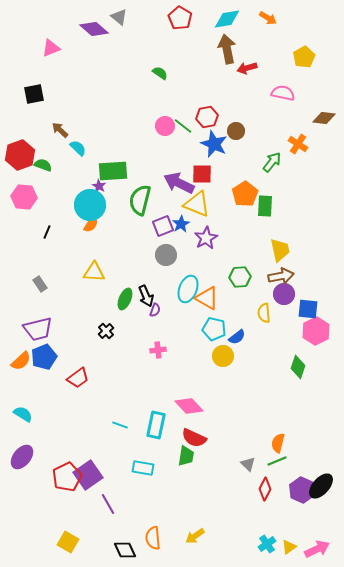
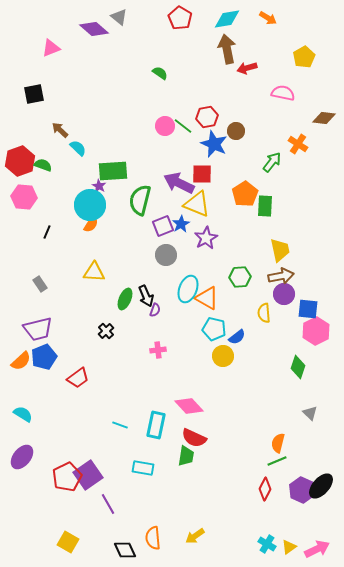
red hexagon at (20, 155): moved 6 px down
gray triangle at (248, 464): moved 62 px right, 51 px up
cyan cross at (267, 544): rotated 24 degrees counterclockwise
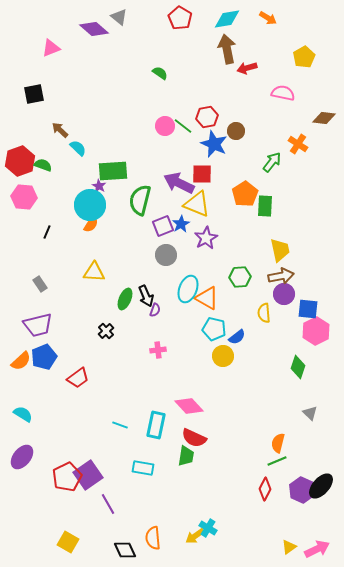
purple trapezoid at (38, 329): moved 4 px up
cyan cross at (267, 544): moved 59 px left, 16 px up
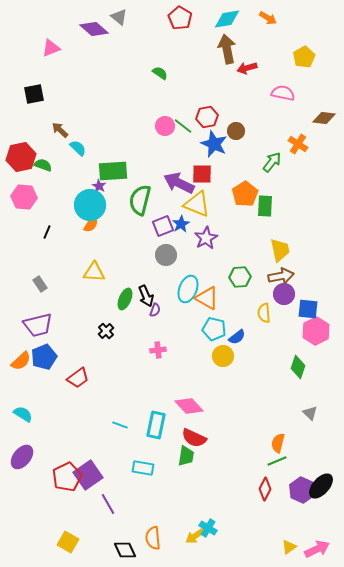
red hexagon at (20, 161): moved 1 px right, 4 px up; rotated 8 degrees clockwise
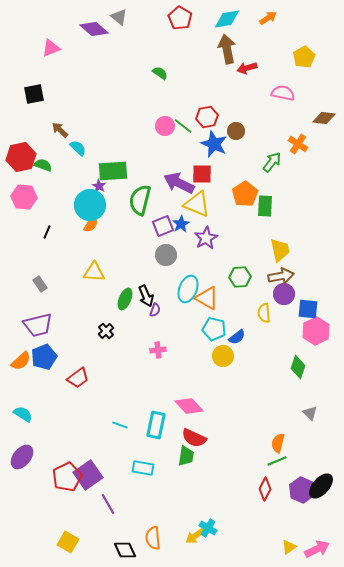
orange arrow at (268, 18): rotated 66 degrees counterclockwise
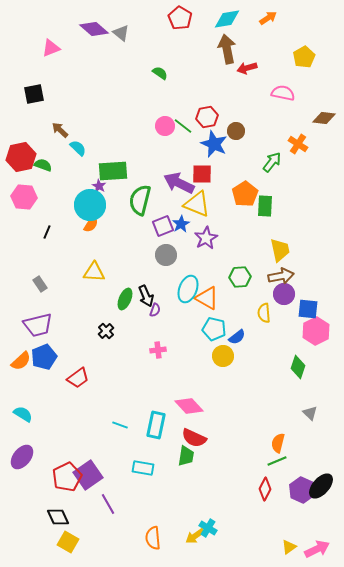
gray triangle at (119, 17): moved 2 px right, 16 px down
black diamond at (125, 550): moved 67 px left, 33 px up
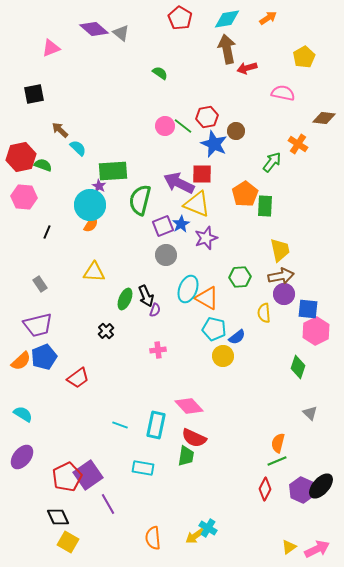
purple star at (206, 238): rotated 10 degrees clockwise
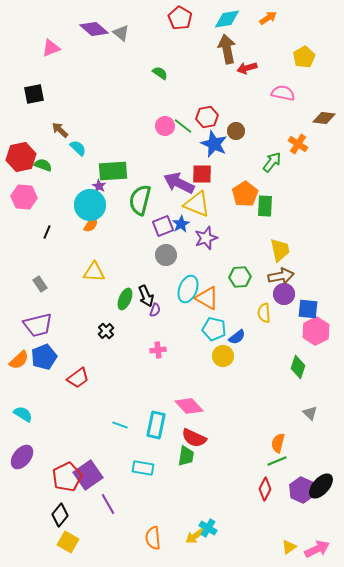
orange semicircle at (21, 361): moved 2 px left, 1 px up
black diamond at (58, 517): moved 2 px right, 2 px up; rotated 65 degrees clockwise
